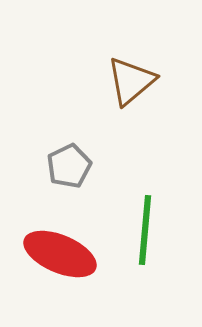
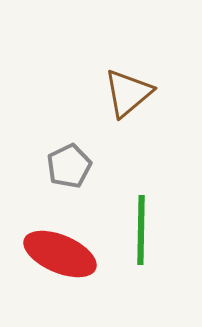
brown triangle: moved 3 px left, 12 px down
green line: moved 4 px left; rotated 4 degrees counterclockwise
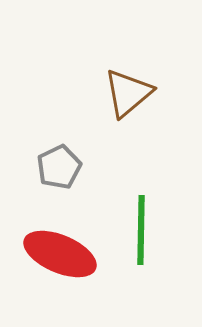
gray pentagon: moved 10 px left, 1 px down
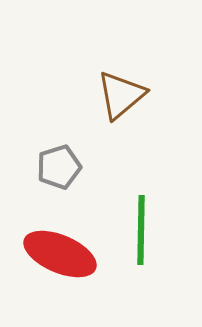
brown triangle: moved 7 px left, 2 px down
gray pentagon: rotated 9 degrees clockwise
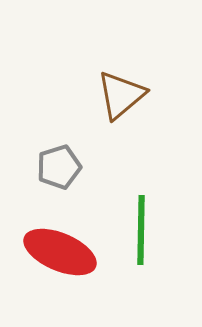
red ellipse: moved 2 px up
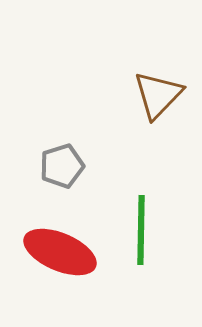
brown triangle: moved 37 px right; rotated 6 degrees counterclockwise
gray pentagon: moved 3 px right, 1 px up
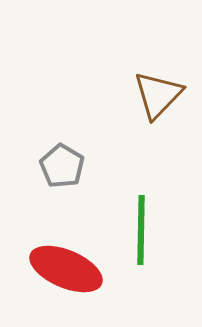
gray pentagon: rotated 24 degrees counterclockwise
red ellipse: moved 6 px right, 17 px down
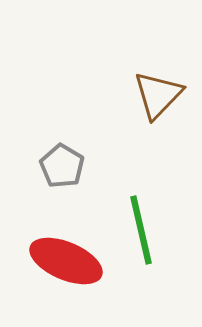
green line: rotated 14 degrees counterclockwise
red ellipse: moved 8 px up
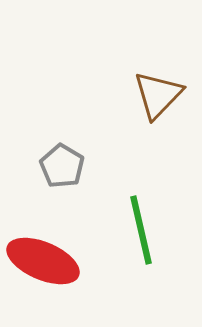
red ellipse: moved 23 px left
